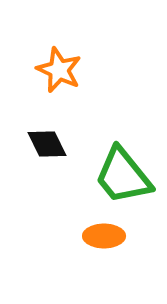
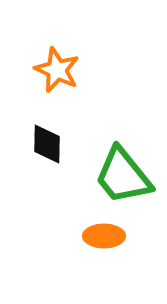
orange star: moved 2 px left
black diamond: rotated 27 degrees clockwise
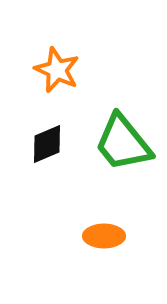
black diamond: rotated 66 degrees clockwise
green trapezoid: moved 33 px up
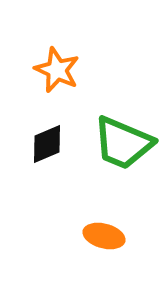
green trapezoid: rotated 28 degrees counterclockwise
orange ellipse: rotated 15 degrees clockwise
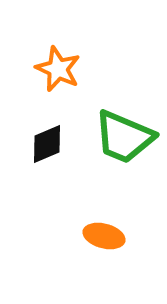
orange star: moved 1 px right, 1 px up
green trapezoid: moved 1 px right, 6 px up
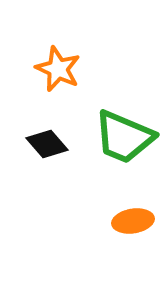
black diamond: rotated 72 degrees clockwise
orange ellipse: moved 29 px right, 15 px up; rotated 24 degrees counterclockwise
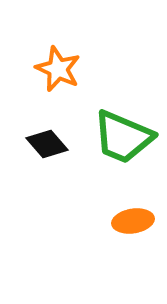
green trapezoid: moved 1 px left
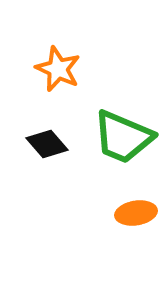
orange ellipse: moved 3 px right, 8 px up
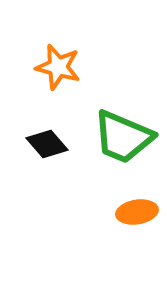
orange star: moved 2 px up; rotated 9 degrees counterclockwise
orange ellipse: moved 1 px right, 1 px up
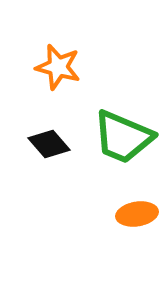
black diamond: moved 2 px right
orange ellipse: moved 2 px down
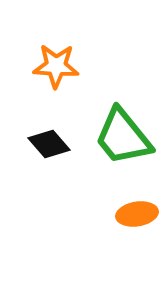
orange star: moved 2 px left, 1 px up; rotated 12 degrees counterclockwise
green trapezoid: rotated 28 degrees clockwise
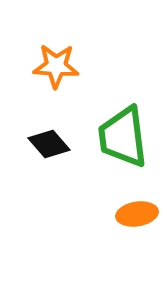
green trapezoid: rotated 32 degrees clockwise
